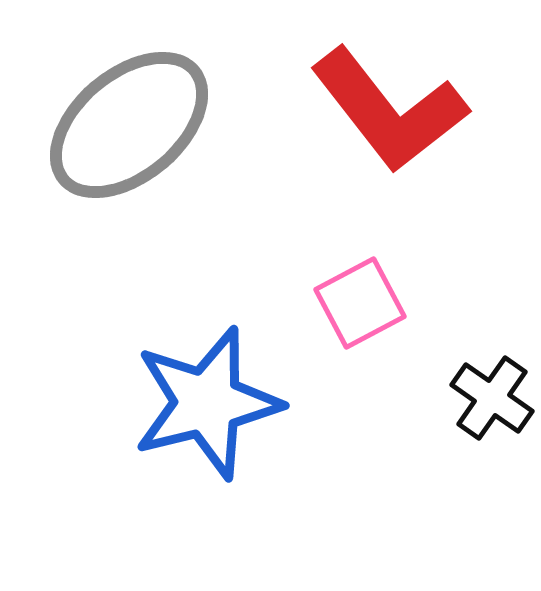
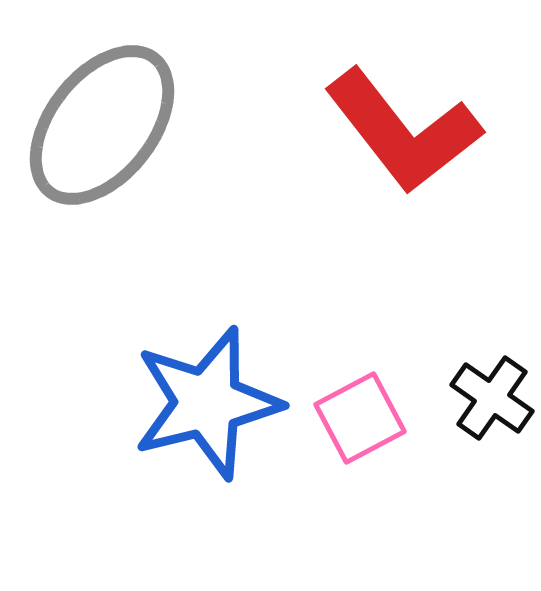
red L-shape: moved 14 px right, 21 px down
gray ellipse: moved 27 px left; rotated 12 degrees counterclockwise
pink square: moved 115 px down
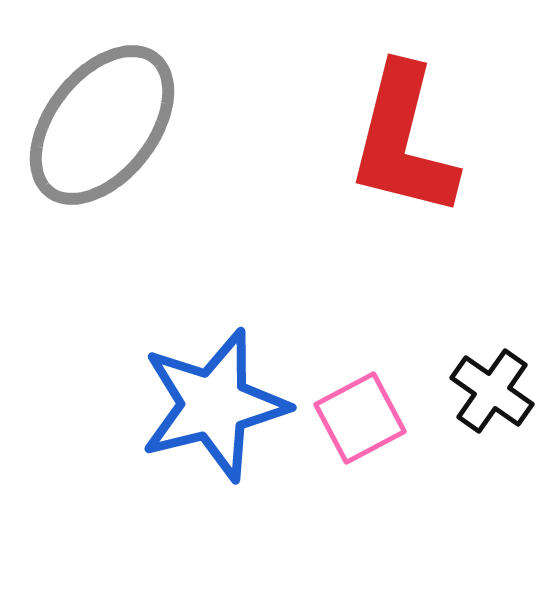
red L-shape: moved 10 px down; rotated 52 degrees clockwise
black cross: moved 7 px up
blue star: moved 7 px right, 2 px down
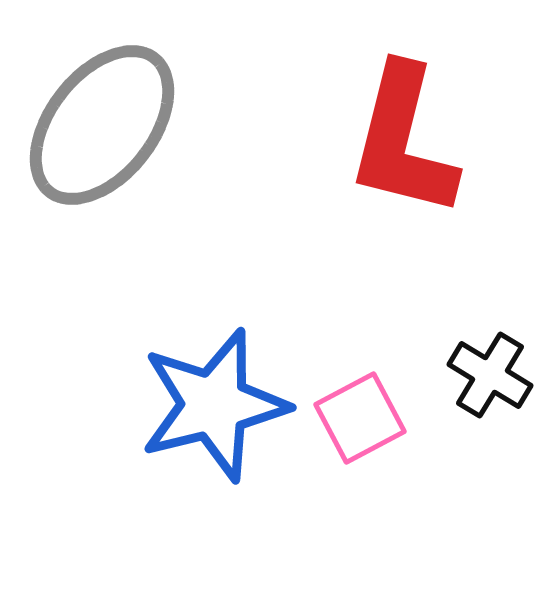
black cross: moved 2 px left, 16 px up; rotated 4 degrees counterclockwise
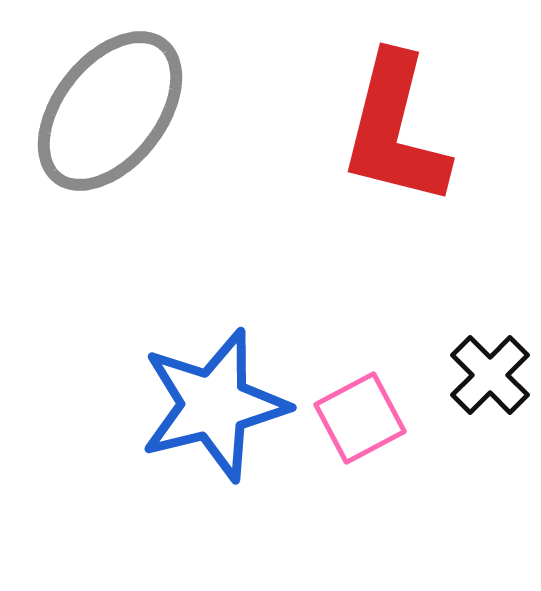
gray ellipse: moved 8 px right, 14 px up
red L-shape: moved 8 px left, 11 px up
black cross: rotated 14 degrees clockwise
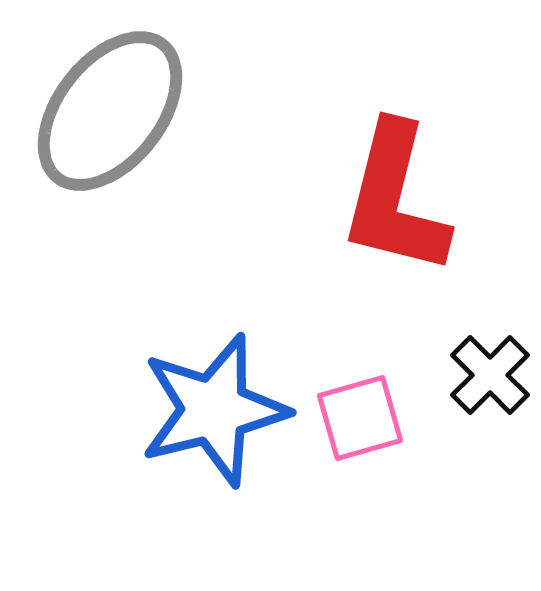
red L-shape: moved 69 px down
blue star: moved 5 px down
pink square: rotated 12 degrees clockwise
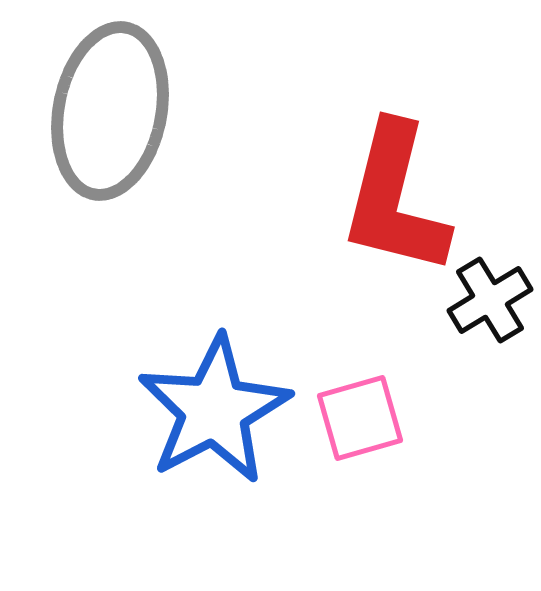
gray ellipse: rotated 27 degrees counterclockwise
black cross: moved 75 px up; rotated 14 degrees clockwise
blue star: rotated 14 degrees counterclockwise
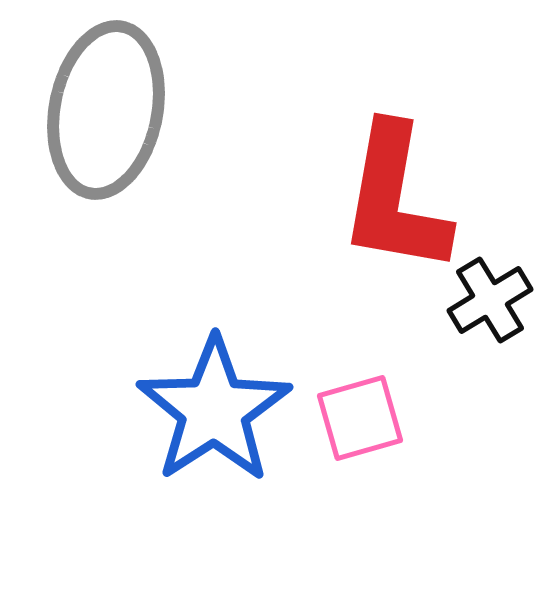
gray ellipse: moved 4 px left, 1 px up
red L-shape: rotated 4 degrees counterclockwise
blue star: rotated 5 degrees counterclockwise
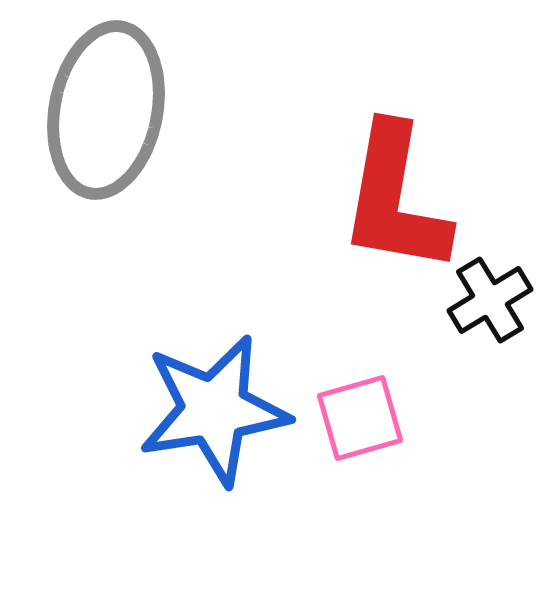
blue star: rotated 24 degrees clockwise
